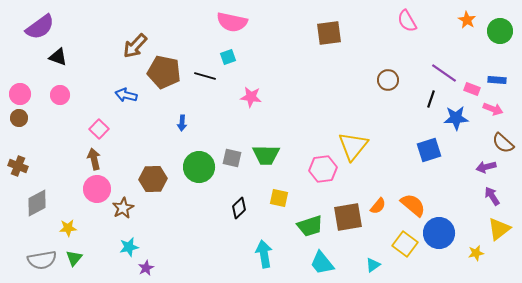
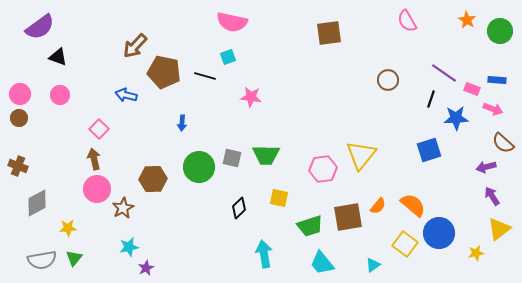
yellow triangle at (353, 146): moved 8 px right, 9 px down
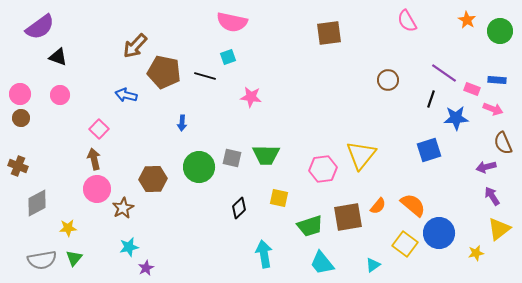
brown circle at (19, 118): moved 2 px right
brown semicircle at (503, 143): rotated 25 degrees clockwise
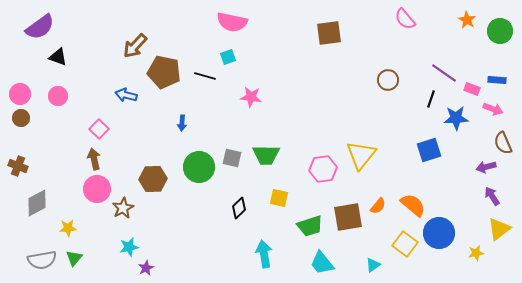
pink semicircle at (407, 21): moved 2 px left, 2 px up; rotated 10 degrees counterclockwise
pink circle at (60, 95): moved 2 px left, 1 px down
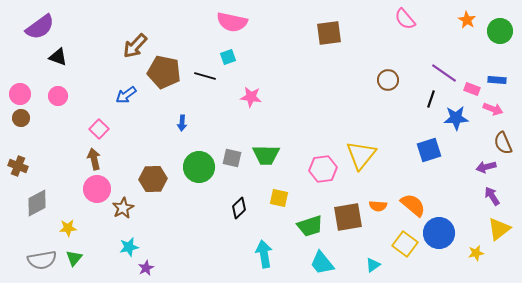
blue arrow at (126, 95): rotated 50 degrees counterclockwise
orange semicircle at (378, 206): rotated 54 degrees clockwise
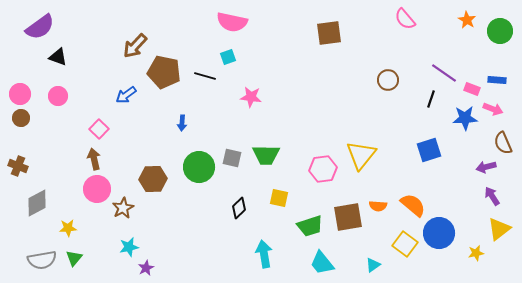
blue star at (456, 118): moved 9 px right
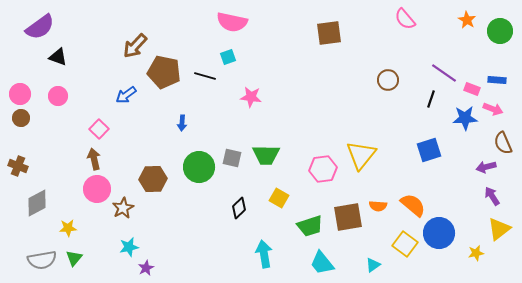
yellow square at (279, 198): rotated 18 degrees clockwise
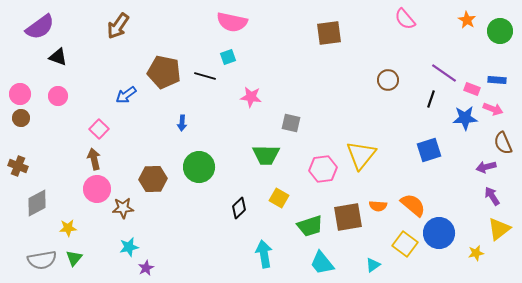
brown arrow at (135, 46): moved 17 px left, 20 px up; rotated 8 degrees counterclockwise
gray square at (232, 158): moved 59 px right, 35 px up
brown star at (123, 208): rotated 25 degrees clockwise
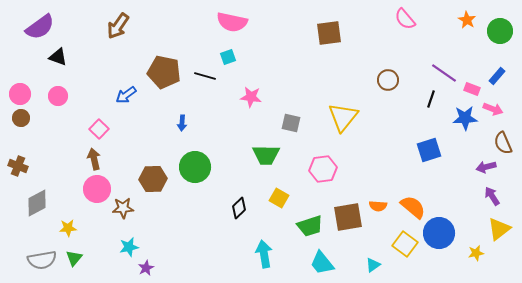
blue rectangle at (497, 80): moved 4 px up; rotated 54 degrees counterclockwise
yellow triangle at (361, 155): moved 18 px left, 38 px up
green circle at (199, 167): moved 4 px left
orange semicircle at (413, 205): moved 2 px down
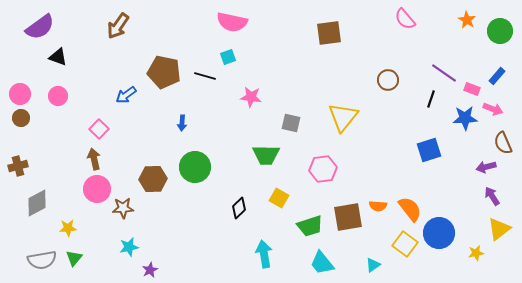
brown cross at (18, 166): rotated 36 degrees counterclockwise
orange semicircle at (413, 207): moved 3 px left, 2 px down; rotated 12 degrees clockwise
purple star at (146, 268): moved 4 px right, 2 px down
